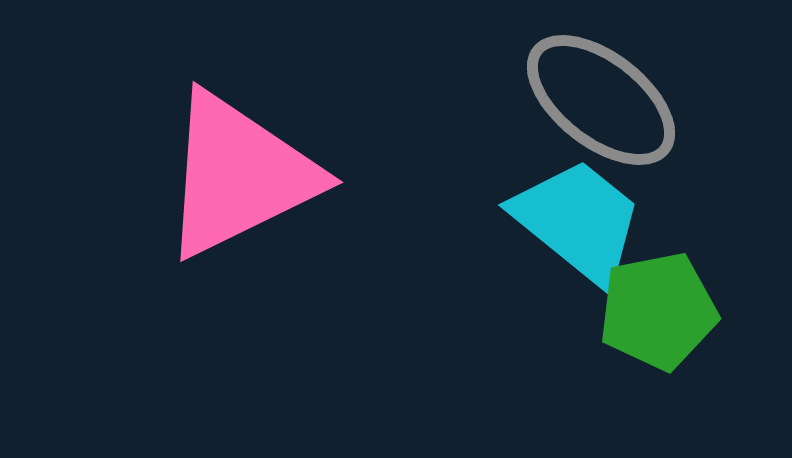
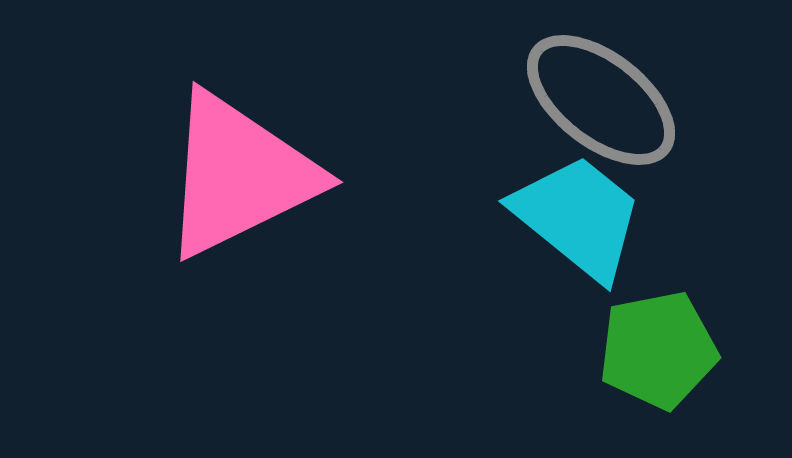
cyan trapezoid: moved 4 px up
green pentagon: moved 39 px down
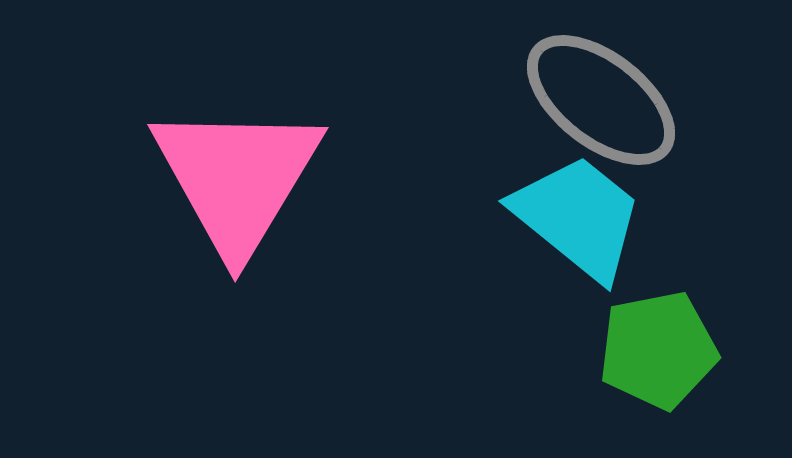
pink triangle: moved 2 px left, 3 px down; rotated 33 degrees counterclockwise
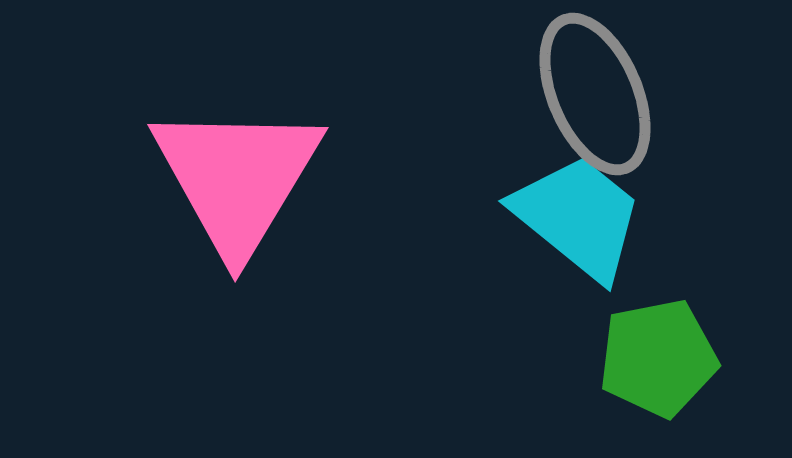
gray ellipse: moved 6 px left, 6 px up; rotated 29 degrees clockwise
green pentagon: moved 8 px down
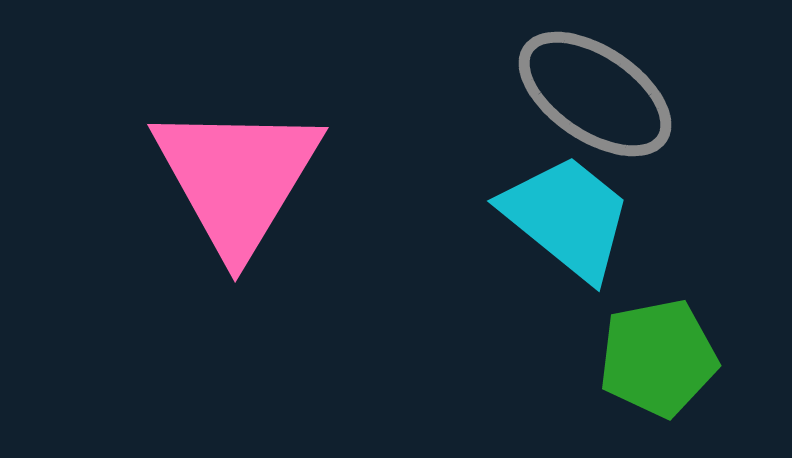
gray ellipse: rotated 33 degrees counterclockwise
cyan trapezoid: moved 11 px left
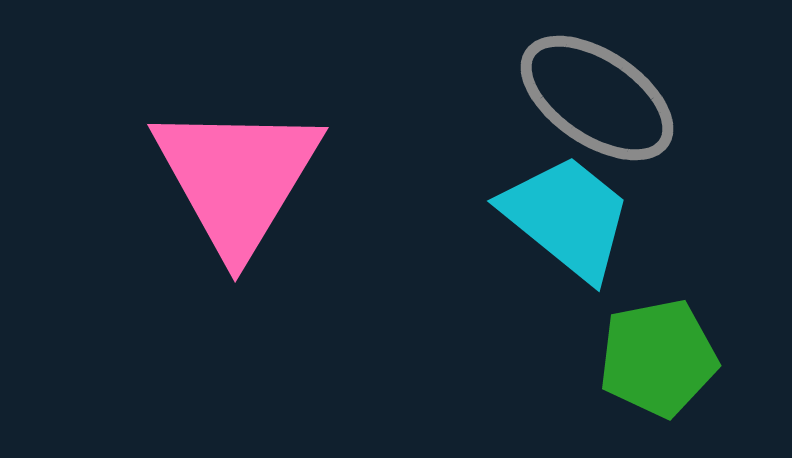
gray ellipse: moved 2 px right, 4 px down
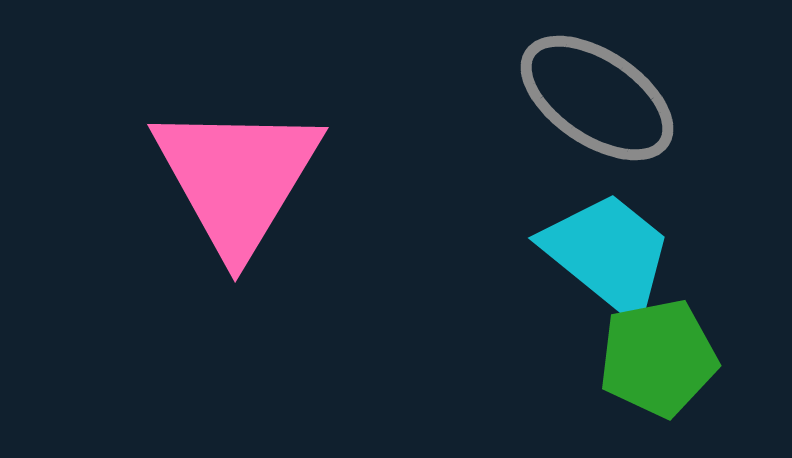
cyan trapezoid: moved 41 px right, 37 px down
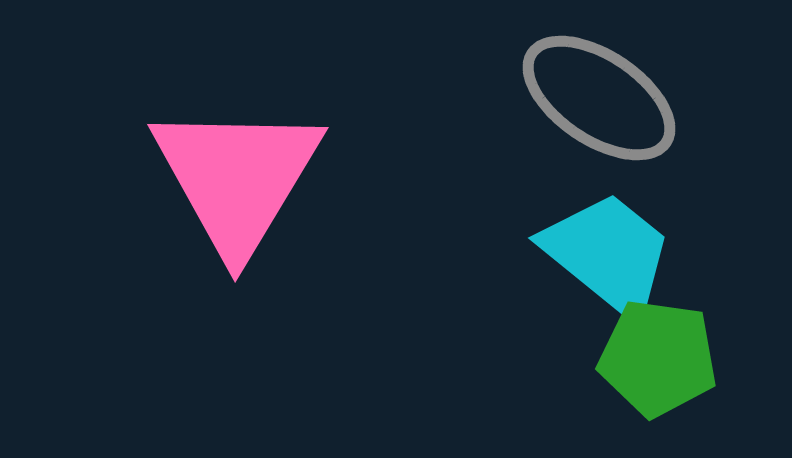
gray ellipse: moved 2 px right
green pentagon: rotated 19 degrees clockwise
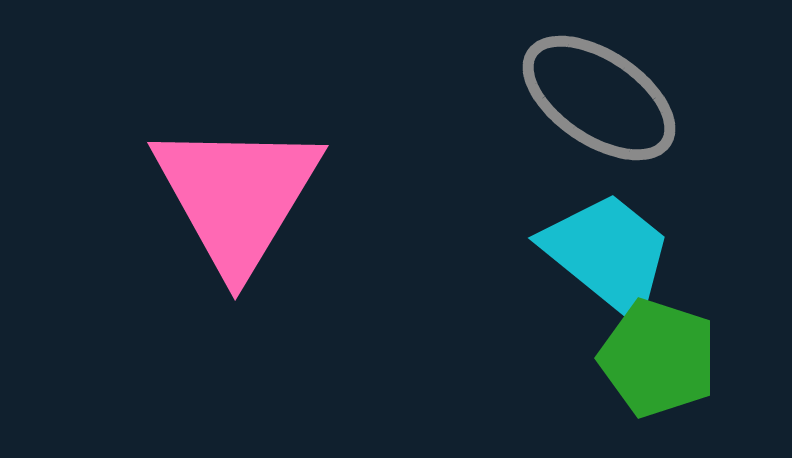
pink triangle: moved 18 px down
green pentagon: rotated 10 degrees clockwise
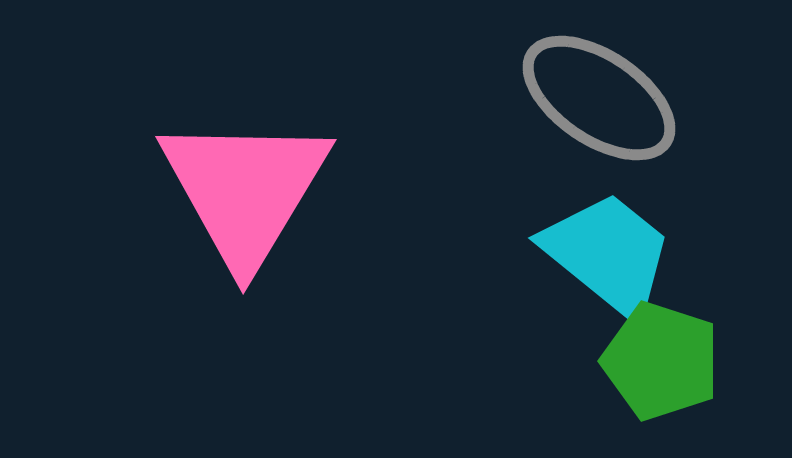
pink triangle: moved 8 px right, 6 px up
green pentagon: moved 3 px right, 3 px down
